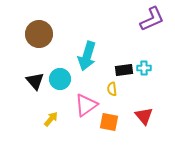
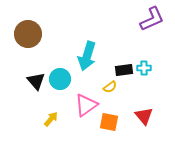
brown circle: moved 11 px left
black triangle: moved 1 px right
yellow semicircle: moved 2 px left, 2 px up; rotated 120 degrees counterclockwise
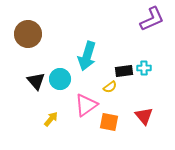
black rectangle: moved 1 px down
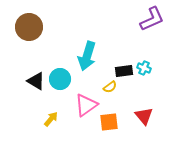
brown circle: moved 1 px right, 7 px up
cyan cross: rotated 24 degrees clockwise
black triangle: rotated 18 degrees counterclockwise
orange square: rotated 18 degrees counterclockwise
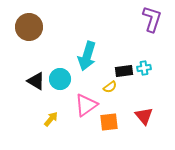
purple L-shape: rotated 48 degrees counterclockwise
cyan cross: rotated 32 degrees counterclockwise
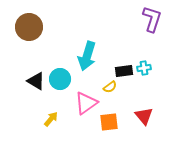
pink triangle: moved 2 px up
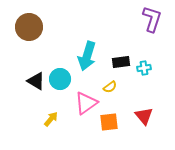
black rectangle: moved 3 px left, 9 px up
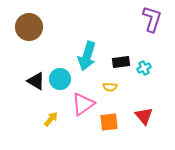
cyan cross: rotated 16 degrees counterclockwise
yellow semicircle: rotated 40 degrees clockwise
pink triangle: moved 3 px left, 1 px down
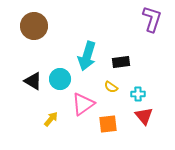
brown circle: moved 5 px right, 1 px up
cyan cross: moved 6 px left, 26 px down; rotated 24 degrees clockwise
black triangle: moved 3 px left
yellow semicircle: moved 1 px right; rotated 32 degrees clockwise
orange square: moved 1 px left, 2 px down
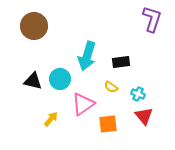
black triangle: rotated 18 degrees counterclockwise
cyan cross: rotated 24 degrees clockwise
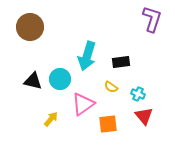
brown circle: moved 4 px left, 1 px down
